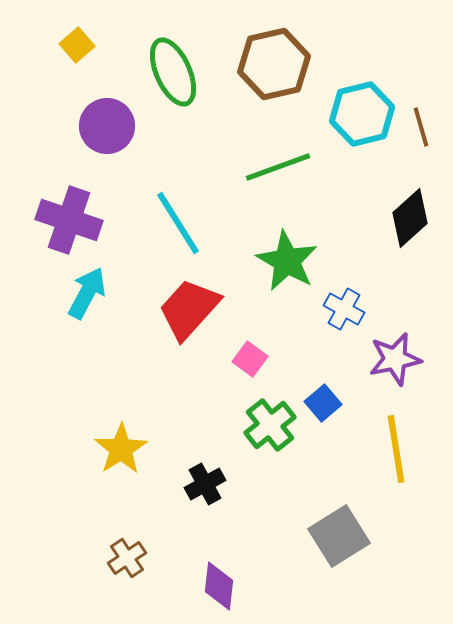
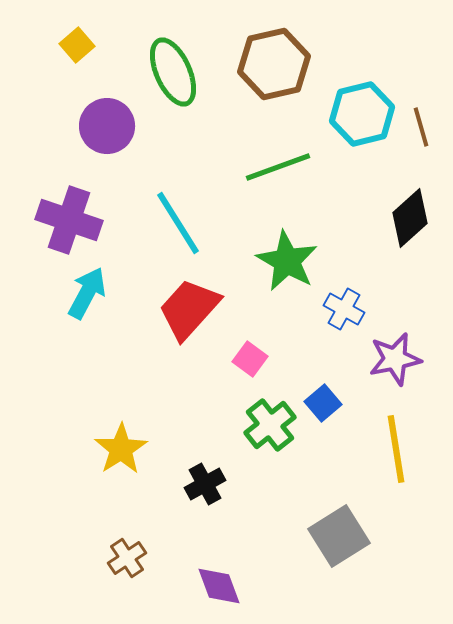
purple diamond: rotated 27 degrees counterclockwise
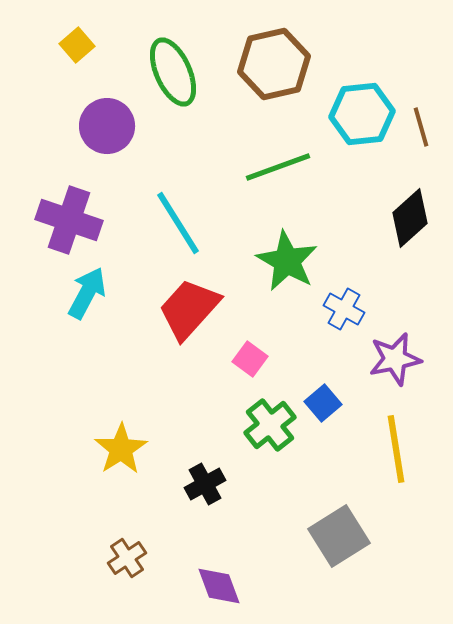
cyan hexagon: rotated 8 degrees clockwise
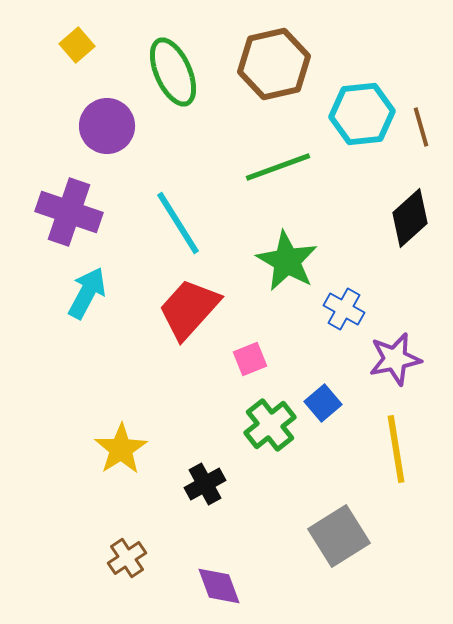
purple cross: moved 8 px up
pink square: rotated 32 degrees clockwise
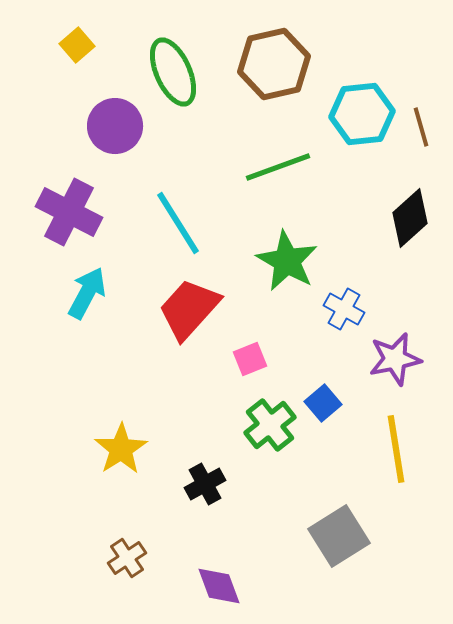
purple circle: moved 8 px right
purple cross: rotated 8 degrees clockwise
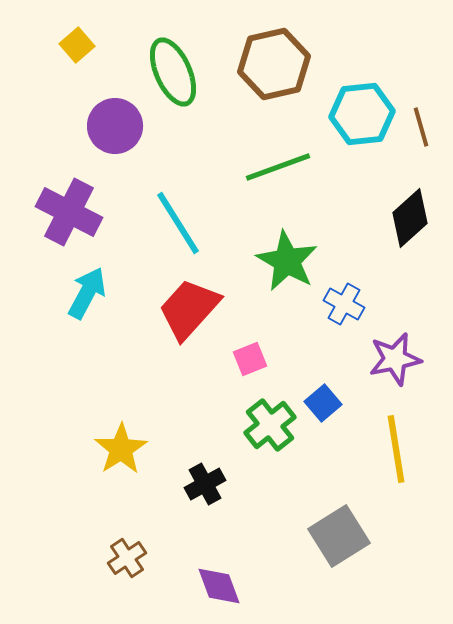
blue cross: moved 5 px up
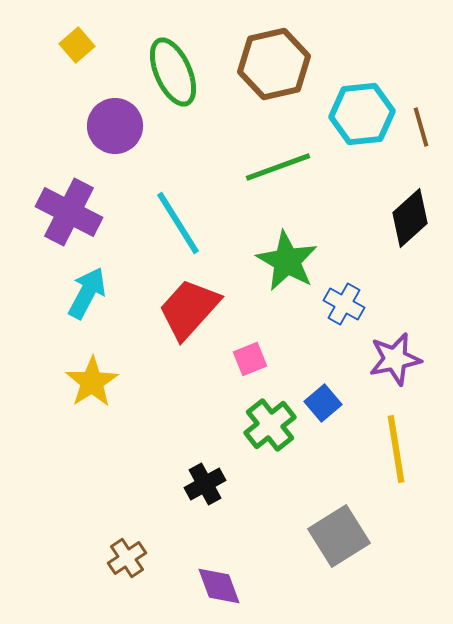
yellow star: moved 29 px left, 67 px up
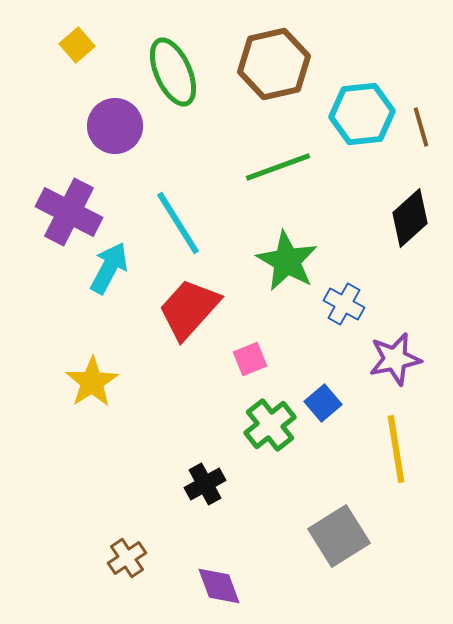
cyan arrow: moved 22 px right, 25 px up
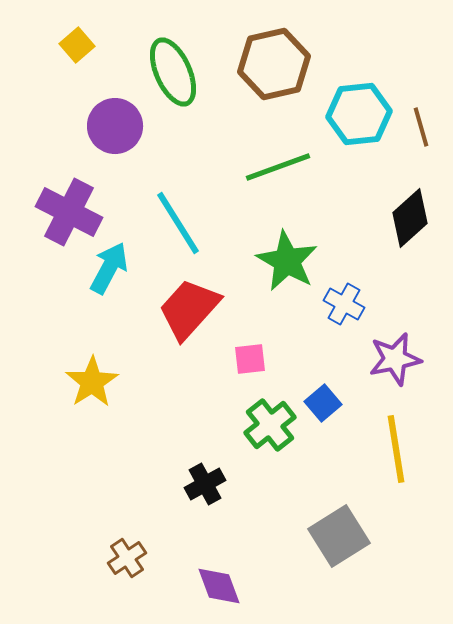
cyan hexagon: moved 3 px left
pink square: rotated 16 degrees clockwise
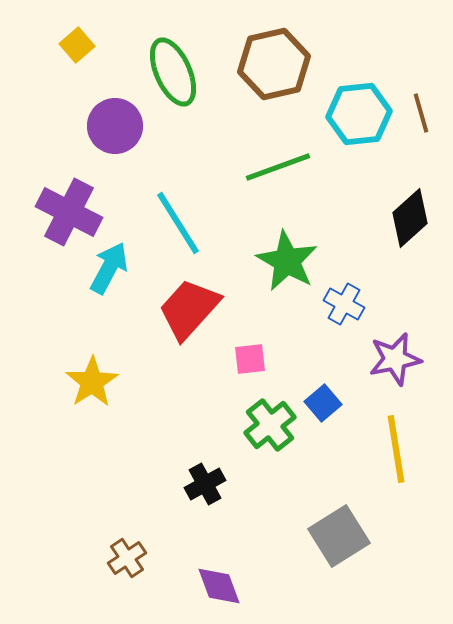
brown line: moved 14 px up
